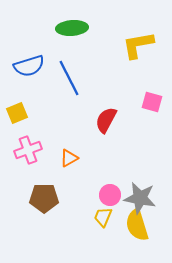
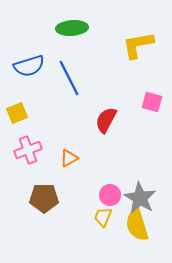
gray star: rotated 20 degrees clockwise
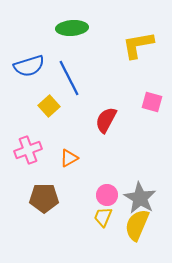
yellow square: moved 32 px right, 7 px up; rotated 20 degrees counterclockwise
pink circle: moved 3 px left
yellow semicircle: rotated 40 degrees clockwise
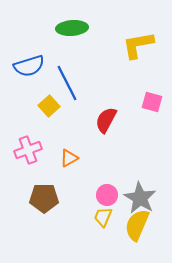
blue line: moved 2 px left, 5 px down
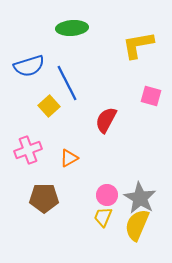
pink square: moved 1 px left, 6 px up
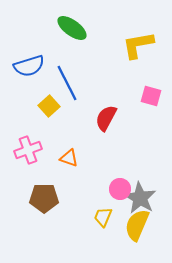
green ellipse: rotated 40 degrees clockwise
red semicircle: moved 2 px up
orange triangle: rotated 48 degrees clockwise
pink circle: moved 13 px right, 6 px up
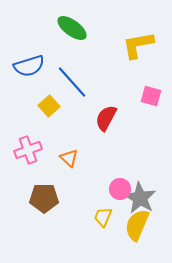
blue line: moved 5 px right, 1 px up; rotated 15 degrees counterclockwise
orange triangle: rotated 24 degrees clockwise
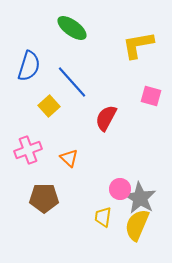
blue semicircle: rotated 56 degrees counterclockwise
yellow trapezoid: rotated 15 degrees counterclockwise
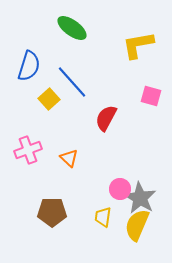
yellow square: moved 7 px up
brown pentagon: moved 8 px right, 14 px down
